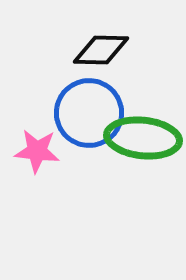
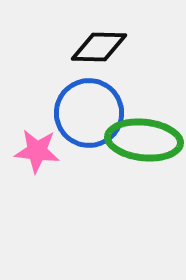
black diamond: moved 2 px left, 3 px up
green ellipse: moved 1 px right, 2 px down
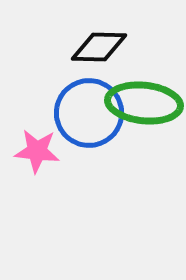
green ellipse: moved 37 px up
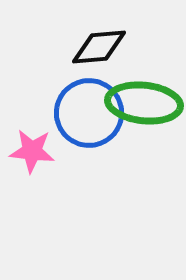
black diamond: rotated 6 degrees counterclockwise
pink star: moved 5 px left
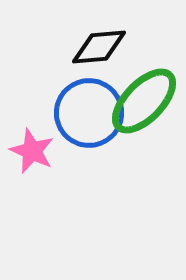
green ellipse: moved 2 px up; rotated 52 degrees counterclockwise
pink star: rotated 18 degrees clockwise
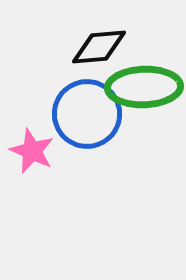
green ellipse: moved 14 px up; rotated 44 degrees clockwise
blue circle: moved 2 px left, 1 px down
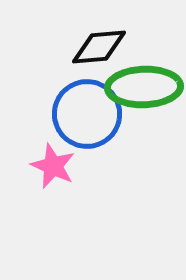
pink star: moved 21 px right, 15 px down
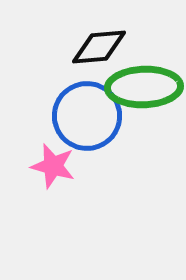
blue circle: moved 2 px down
pink star: rotated 9 degrees counterclockwise
